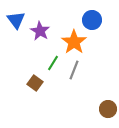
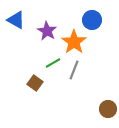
blue triangle: rotated 24 degrees counterclockwise
purple star: moved 7 px right
green line: rotated 28 degrees clockwise
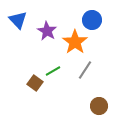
blue triangle: moved 2 px right; rotated 18 degrees clockwise
orange star: moved 1 px right
green line: moved 8 px down
gray line: moved 11 px right; rotated 12 degrees clockwise
brown circle: moved 9 px left, 3 px up
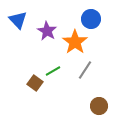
blue circle: moved 1 px left, 1 px up
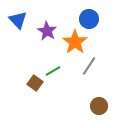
blue circle: moved 2 px left
gray line: moved 4 px right, 4 px up
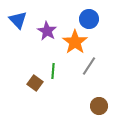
green line: rotated 56 degrees counterclockwise
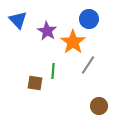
orange star: moved 2 px left
gray line: moved 1 px left, 1 px up
brown square: rotated 28 degrees counterclockwise
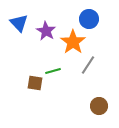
blue triangle: moved 1 px right, 3 px down
purple star: moved 1 px left
green line: rotated 70 degrees clockwise
